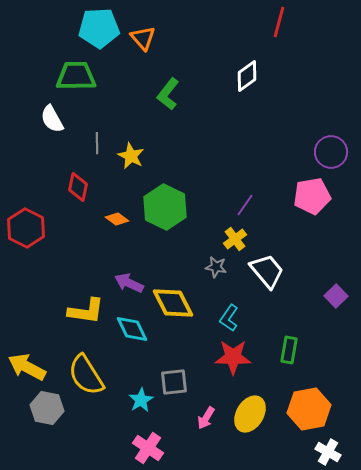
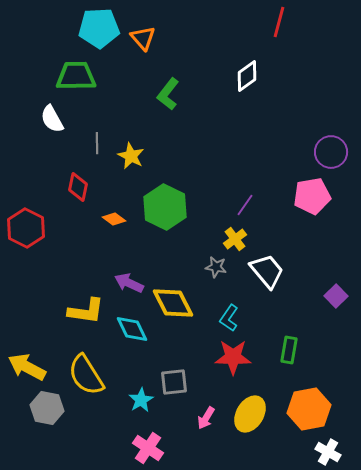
orange diamond: moved 3 px left
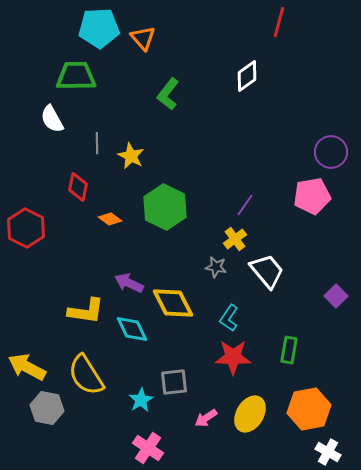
orange diamond: moved 4 px left
pink arrow: rotated 25 degrees clockwise
